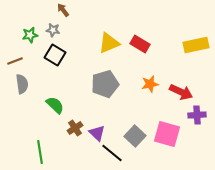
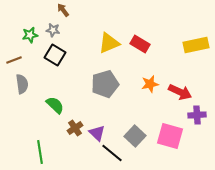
brown line: moved 1 px left, 1 px up
red arrow: moved 1 px left
pink square: moved 3 px right, 2 px down
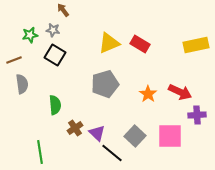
orange star: moved 2 px left, 10 px down; rotated 24 degrees counterclockwise
green semicircle: rotated 42 degrees clockwise
pink square: rotated 16 degrees counterclockwise
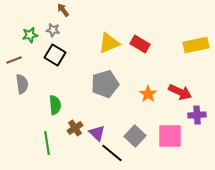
green line: moved 7 px right, 9 px up
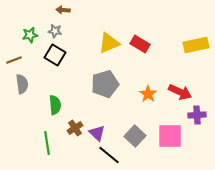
brown arrow: rotated 48 degrees counterclockwise
gray star: moved 2 px right, 1 px down
black line: moved 3 px left, 2 px down
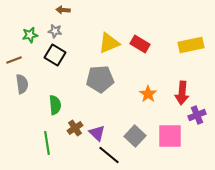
yellow rectangle: moved 5 px left
gray pentagon: moved 5 px left, 5 px up; rotated 12 degrees clockwise
red arrow: moved 2 px right, 1 px down; rotated 70 degrees clockwise
purple cross: rotated 18 degrees counterclockwise
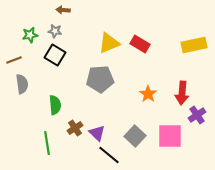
yellow rectangle: moved 3 px right
purple cross: rotated 12 degrees counterclockwise
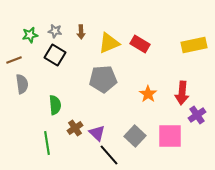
brown arrow: moved 18 px right, 22 px down; rotated 96 degrees counterclockwise
gray pentagon: moved 3 px right
black line: rotated 10 degrees clockwise
